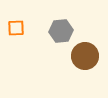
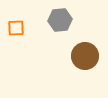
gray hexagon: moved 1 px left, 11 px up
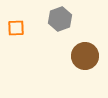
gray hexagon: moved 1 px up; rotated 15 degrees counterclockwise
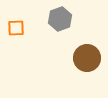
brown circle: moved 2 px right, 2 px down
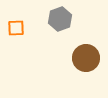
brown circle: moved 1 px left
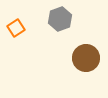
orange square: rotated 30 degrees counterclockwise
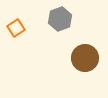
brown circle: moved 1 px left
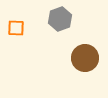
orange square: rotated 36 degrees clockwise
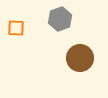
brown circle: moved 5 px left
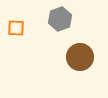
brown circle: moved 1 px up
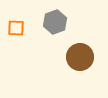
gray hexagon: moved 5 px left, 3 px down
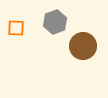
brown circle: moved 3 px right, 11 px up
